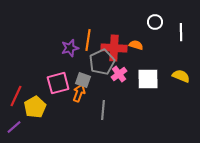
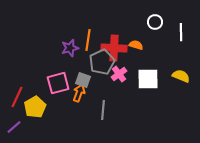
red line: moved 1 px right, 1 px down
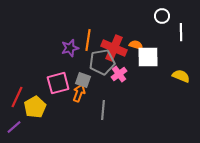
white circle: moved 7 px right, 6 px up
red cross: rotated 20 degrees clockwise
gray pentagon: rotated 15 degrees clockwise
white square: moved 22 px up
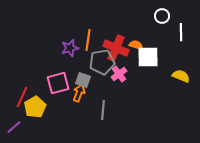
red cross: moved 2 px right
red line: moved 5 px right
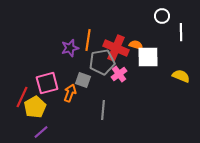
pink square: moved 11 px left
orange arrow: moved 9 px left
purple line: moved 27 px right, 5 px down
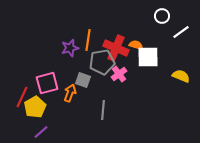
white line: rotated 54 degrees clockwise
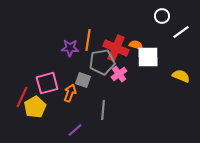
purple star: rotated 18 degrees clockwise
purple line: moved 34 px right, 2 px up
